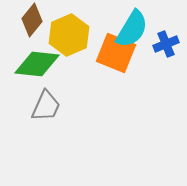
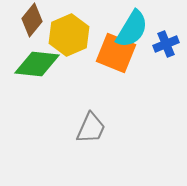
gray trapezoid: moved 45 px right, 22 px down
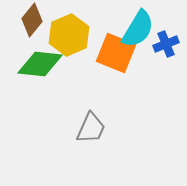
cyan semicircle: moved 6 px right
green diamond: moved 3 px right
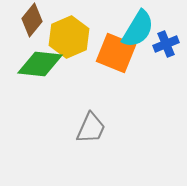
yellow hexagon: moved 2 px down
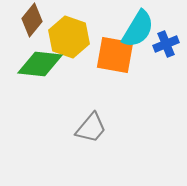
yellow hexagon: rotated 18 degrees counterclockwise
orange square: moved 1 px left, 2 px down; rotated 12 degrees counterclockwise
gray trapezoid: rotated 16 degrees clockwise
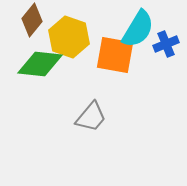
gray trapezoid: moved 11 px up
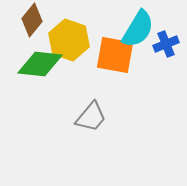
yellow hexagon: moved 3 px down
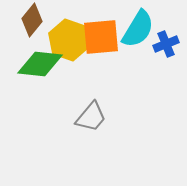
orange square: moved 14 px left, 18 px up; rotated 15 degrees counterclockwise
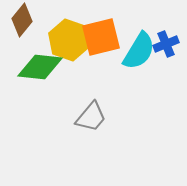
brown diamond: moved 10 px left
cyan semicircle: moved 1 px right, 22 px down
orange square: rotated 9 degrees counterclockwise
green diamond: moved 3 px down
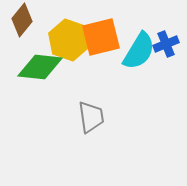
gray trapezoid: rotated 48 degrees counterclockwise
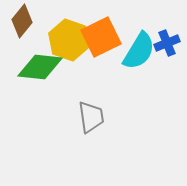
brown diamond: moved 1 px down
orange square: rotated 12 degrees counterclockwise
blue cross: moved 1 px right, 1 px up
